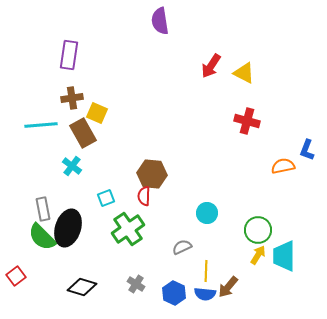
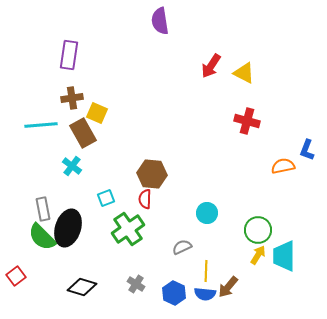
red semicircle: moved 1 px right, 3 px down
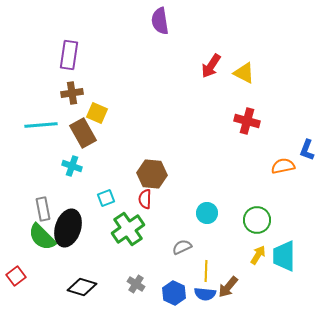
brown cross: moved 5 px up
cyan cross: rotated 18 degrees counterclockwise
green circle: moved 1 px left, 10 px up
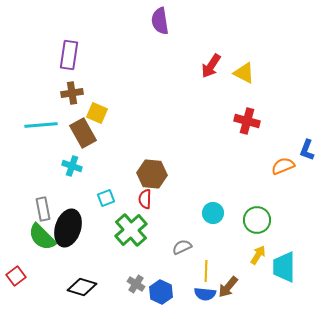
orange semicircle: rotated 10 degrees counterclockwise
cyan circle: moved 6 px right
green cross: moved 3 px right, 1 px down; rotated 8 degrees counterclockwise
cyan trapezoid: moved 11 px down
blue hexagon: moved 13 px left, 1 px up
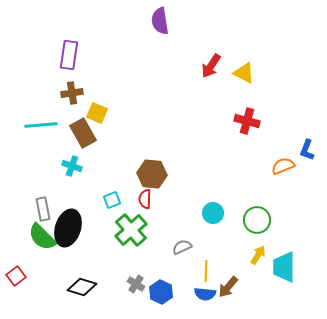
cyan square: moved 6 px right, 2 px down
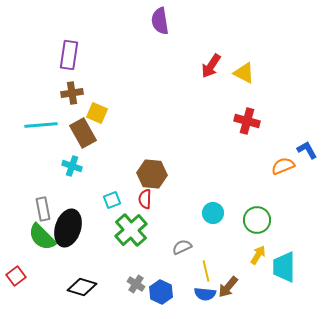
blue L-shape: rotated 130 degrees clockwise
yellow line: rotated 15 degrees counterclockwise
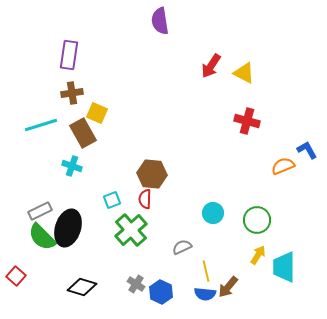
cyan line: rotated 12 degrees counterclockwise
gray rectangle: moved 3 px left, 2 px down; rotated 75 degrees clockwise
red square: rotated 12 degrees counterclockwise
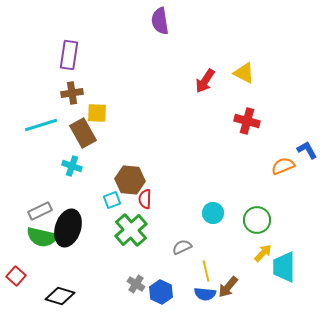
red arrow: moved 6 px left, 15 px down
yellow square: rotated 20 degrees counterclockwise
brown hexagon: moved 22 px left, 6 px down
green semicircle: rotated 32 degrees counterclockwise
yellow arrow: moved 5 px right, 2 px up; rotated 12 degrees clockwise
black diamond: moved 22 px left, 9 px down
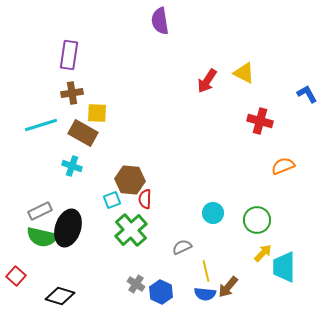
red arrow: moved 2 px right
red cross: moved 13 px right
brown rectangle: rotated 32 degrees counterclockwise
blue L-shape: moved 56 px up
